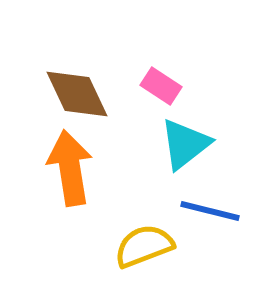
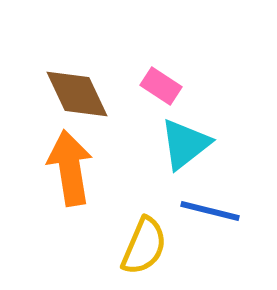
yellow semicircle: rotated 134 degrees clockwise
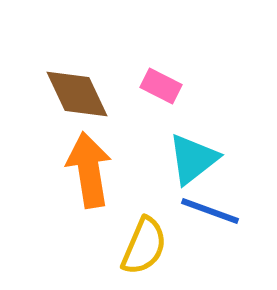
pink rectangle: rotated 6 degrees counterclockwise
cyan triangle: moved 8 px right, 15 px down
orange arrow: moved 19 px right, 2 px down
blue line: rotated 6 degrees clockwise
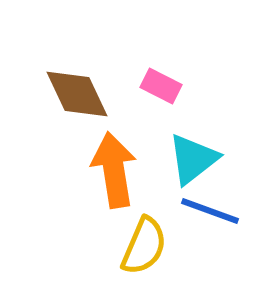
orange arrow: moved 25 px right
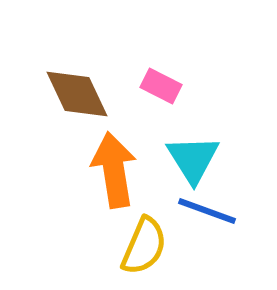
cyan triangle: rotated 24 degrees counterclockwise
blue line: moved 3 px left
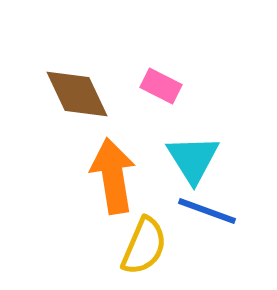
orange arrow: moved 1 px left, 6 px down
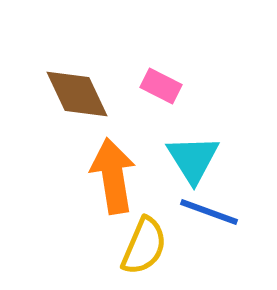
blue line: moved 2 px right, 1 px down
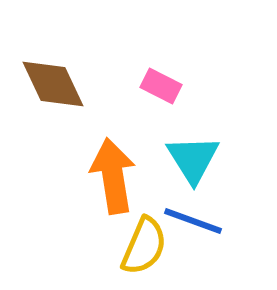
brown diamond: moved 24 px left, 10 px up
blue line: moved 16 px left, 9 px down
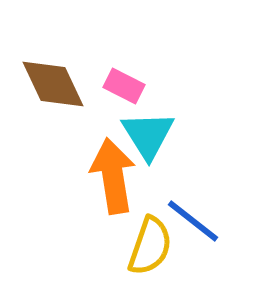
pink rectangle: moved 37 px left
cyan triangle: moved 45 px left, 24 px up
blue line: rotated 18 degrees clockwise
yellow semicircle: moved 6 px right; rotated 4 degrees counterclockwise
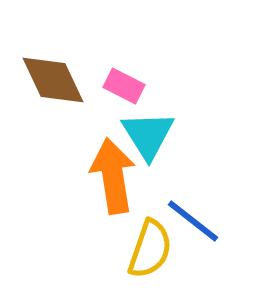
brown diamond: moved 4 px up
yellow semicircle: moved 3 px down
